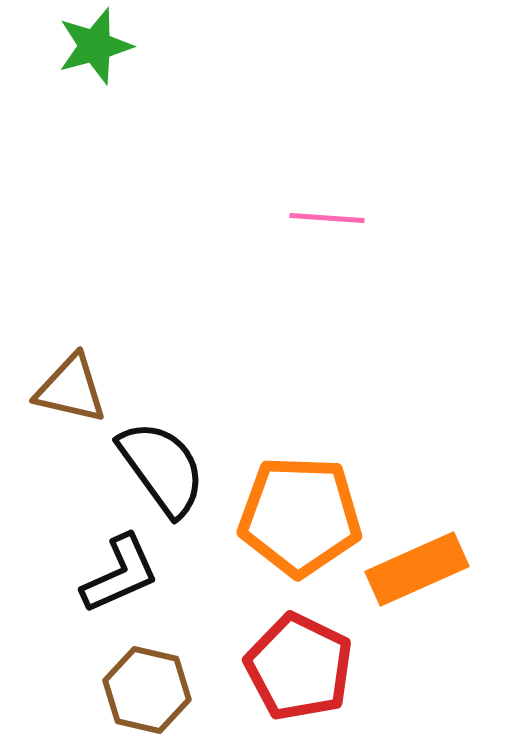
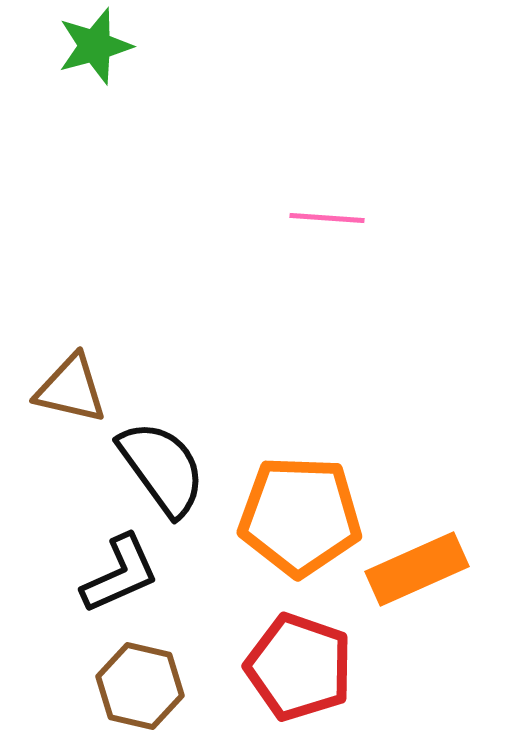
red pentagon: rotated 7 degrees counterclockwise
brown hexagon: moved 7 px left, 4 px up
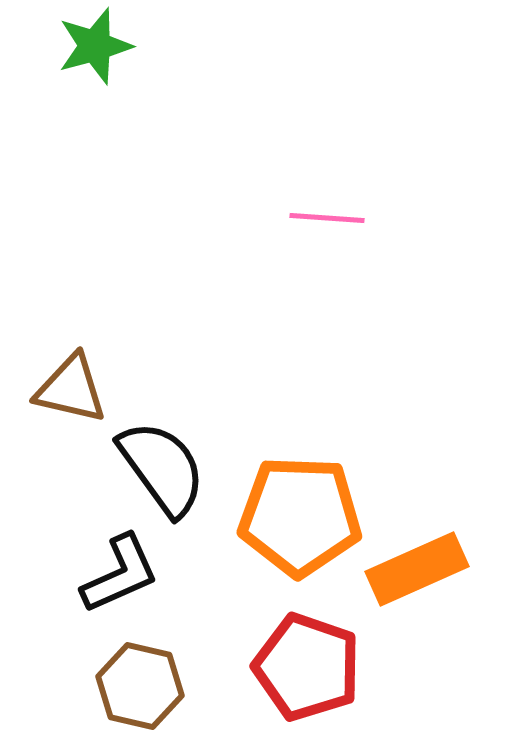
red pentagon: moved 8 px right
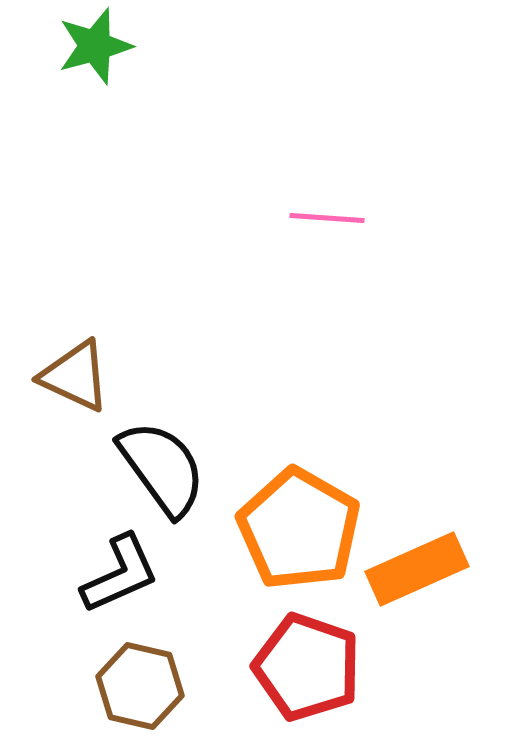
brown triangle: moved 4 px right, 13 px up; rotated 12 degrees clockwise
orange pentagon: moved 1 px left, 13 px down; rotated 28 degrees clockwise
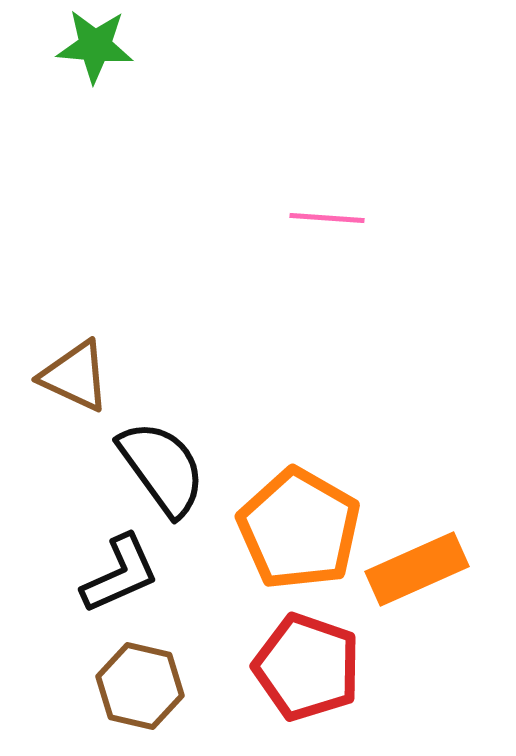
green star: rotated 20 degrees clockwise
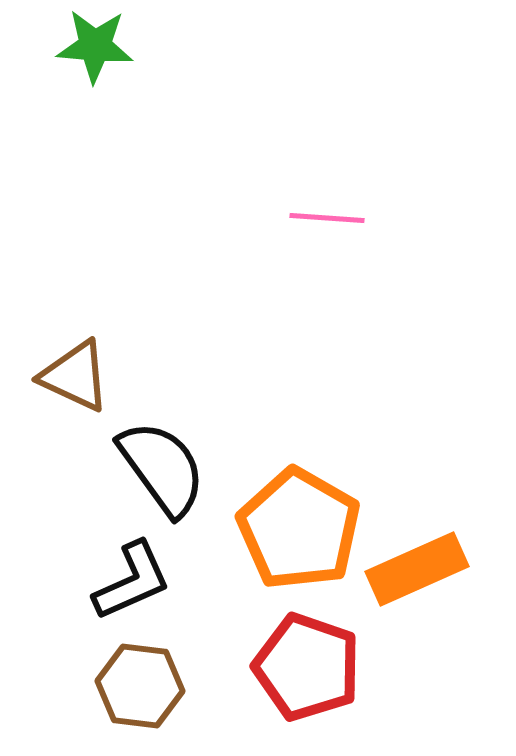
black L-shape: moved 12 px right, 7 px down
brown hexagon: rotated 6 degrees counterclockwise
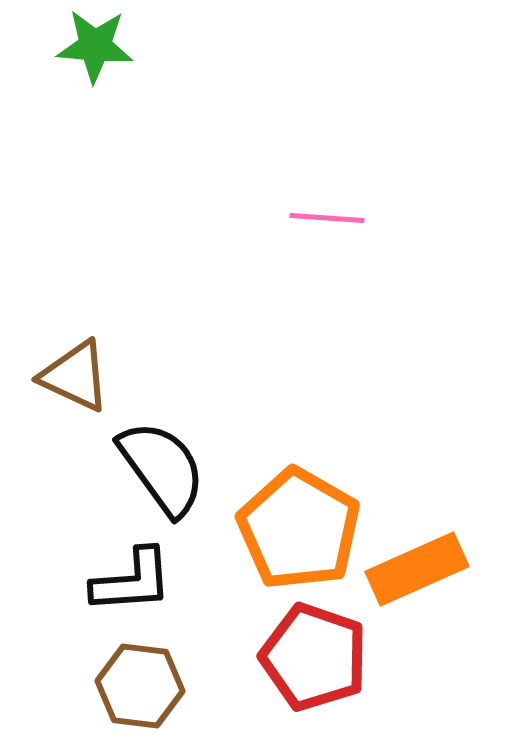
black L-shape: rotated 20 degrees clockwise
red pentagon: moved 7 px right, 10 px up
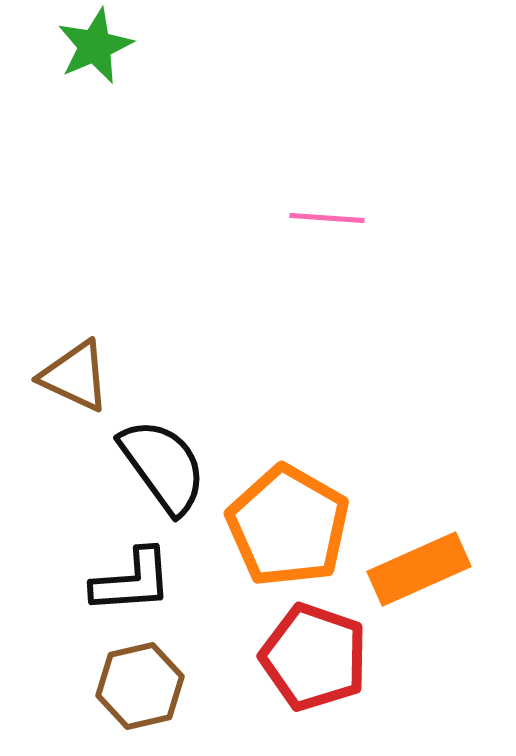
green star: rotated 28 degrees counterclockwise
black semicircle: moved 1 px right, 2 px up
orange pentagon: moved 11 px left, 3 px up
orange rectangle: moved 2 px right
brown hexagon: rotated 20 degrees counterclockwise
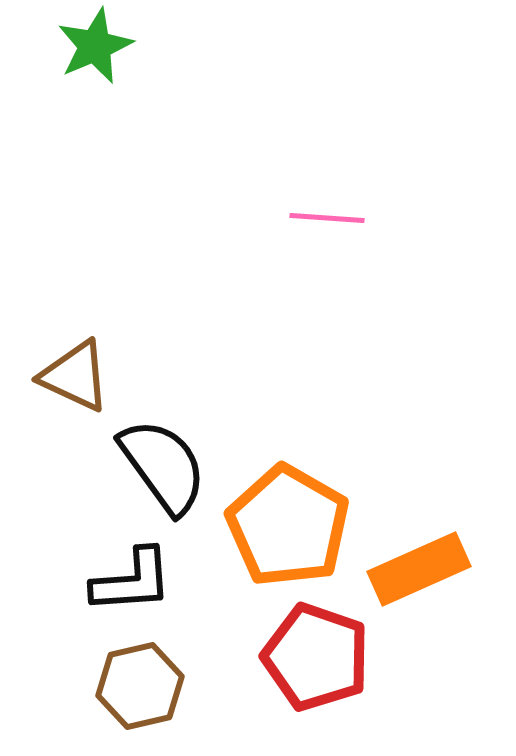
red pentagon: moved 2 px right
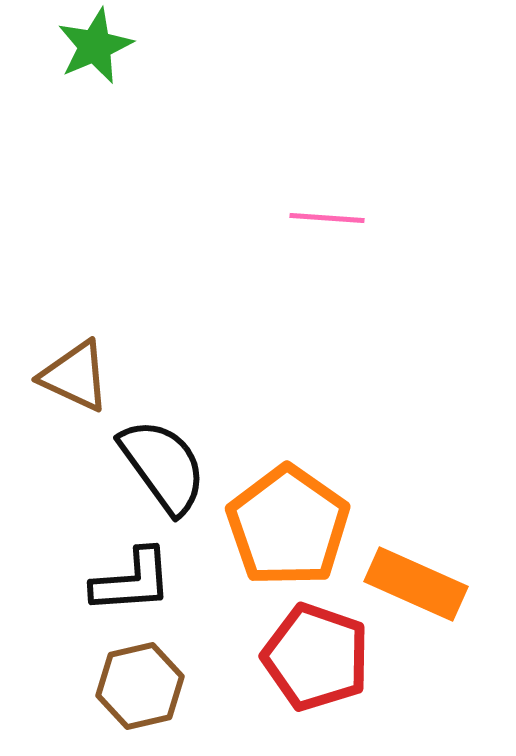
orange pentagon: rotated 5 degrees clockwise
orange rectangle: moved 3 px left, 15 px down; rotated 48 degrees clockwise
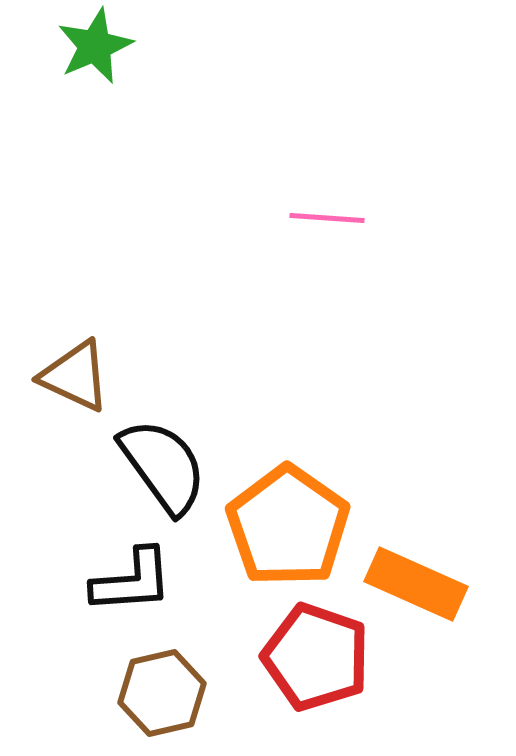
brown hexagon: moved 22 px right, 7 px down
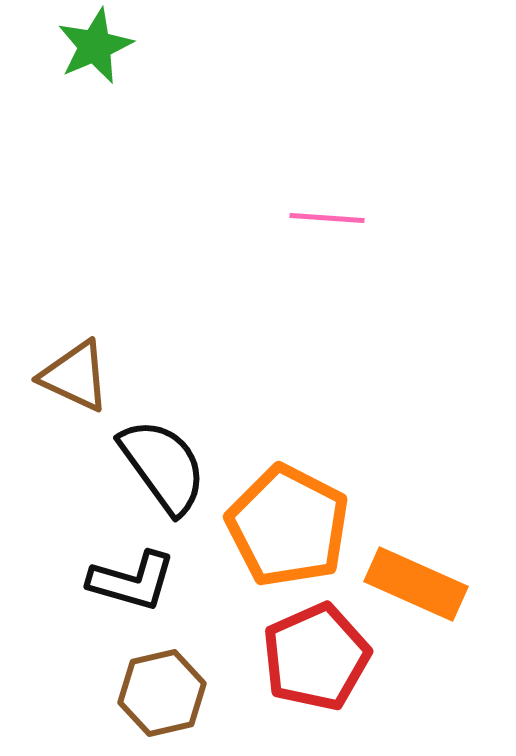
orange pentagon: rotated 8 degrees counterclockwise
black L-shape: rotated 20 degrees clockwise
red pentagon: rotated 29 degrees clockwise
